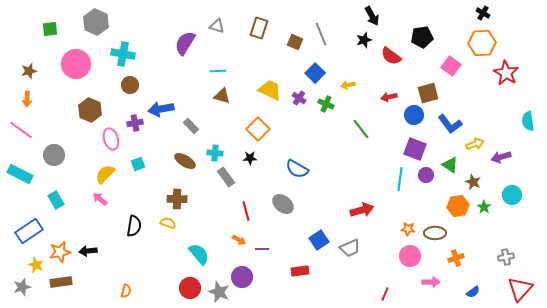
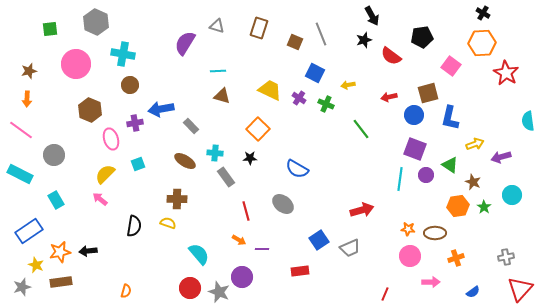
blue square at (315, 73): rotated 18 degrees counterclockwise
blue L-shape at (450, 124): moved 6 px up; rotated 50 degrees clockwise
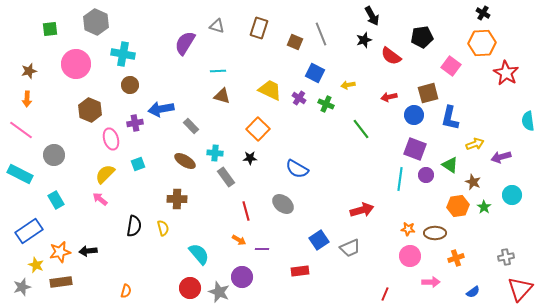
yellow semicircle at (168, 223): moved 5 px left, 5 px down; rotated 56 degrees clockwise
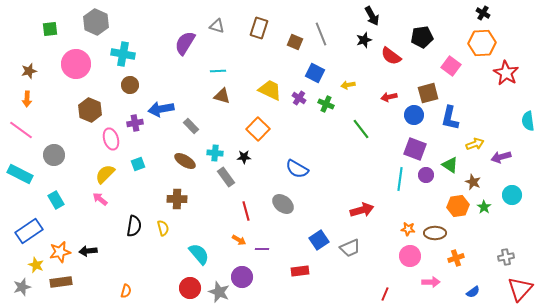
black star at (250, 158): moved 6 px left, 1 px up
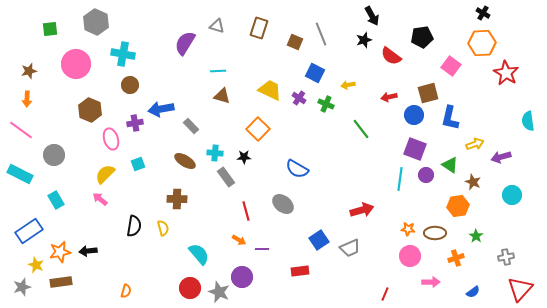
green star at (484, 207): moved 8 px left, 29 px down
